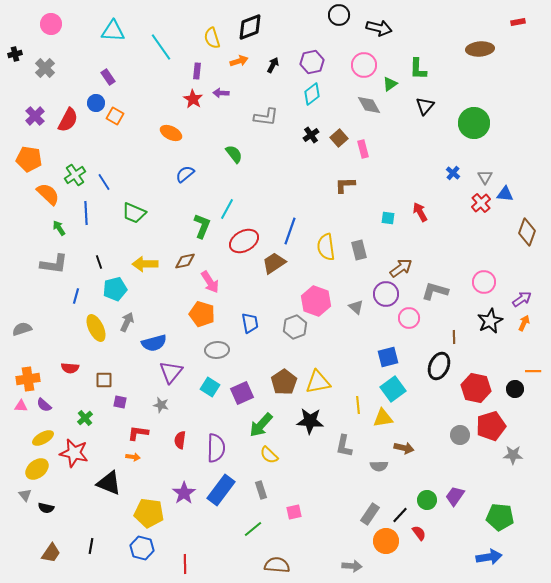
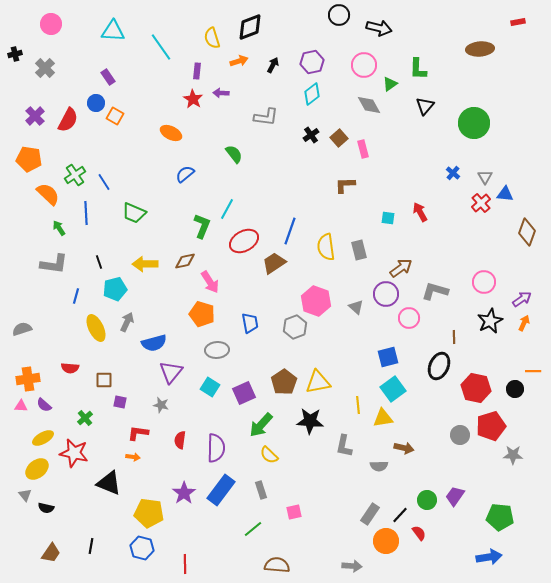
purple square at (242, 393): moved 2 px right
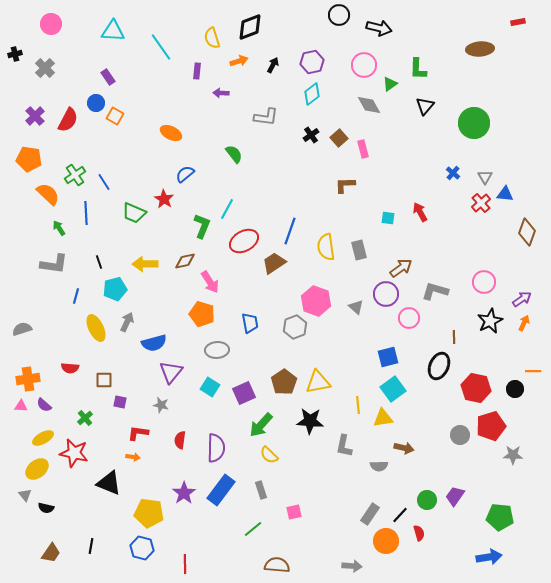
red star at (193, 99): moved 29 px left, 100 px down
red semicircle at (419, 533): rotated 21 degrees clockwise
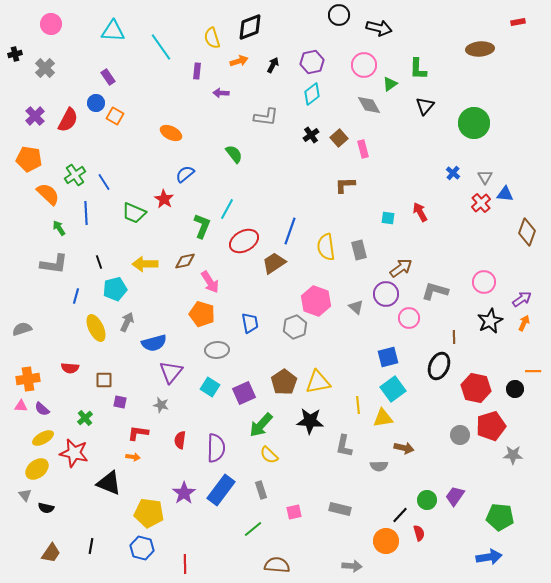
purple semicircle at (44, 405): moved 2 px left, 4 px down
gray rectangle at (370, 514): moved 30 px left, 5 px up; rotated 70 degrees clockwise
